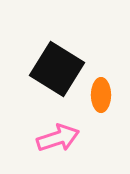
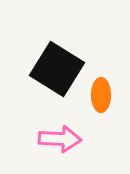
pink arrow: moved 2 px right, 1 px down; rotated 21 degrees clockwise
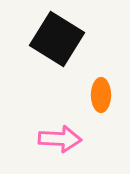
black square: moved 30 px up
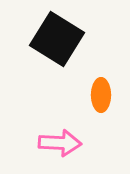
pink arrow: moved 4 px down
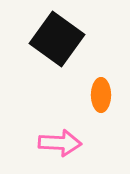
black square: rotated 4 degrees clockwise
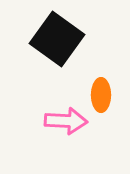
pink arrow: moved 6 px right, 22 px up
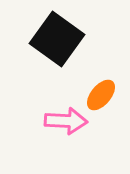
orange ellipse: rotated 40 degrees clockwise
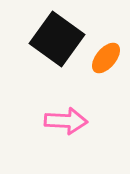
orange ellipse: moved 5 px right, 37 px up
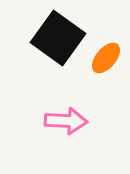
black square: moved 1 px right, 1 px up
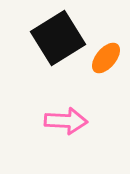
black square: rotated 22 degrees clockwise
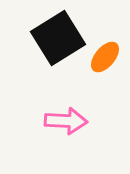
orange ellipse: moved 1 px left, 1 px up
